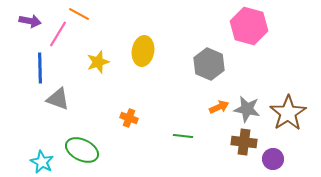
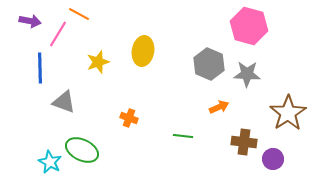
gray triangle: moved 6 px right, 3 px down
gray star: moved 35 px up; rotated 8 degrees counterclockwise
cyan star: moved 8 px right
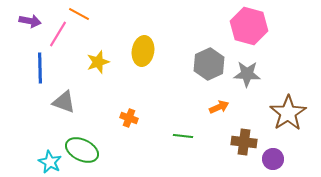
gray hexagon: rotated 12 degrees clockwise
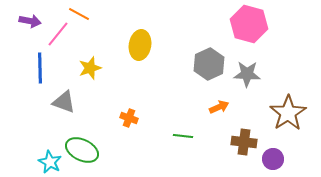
pink hexagon: moved 2 px up
pink line: rotated 8 degrees clockwise
yellow ellipse: moved 3 px left, 6 px up
yellow star: moved 8 px left, 6 px down
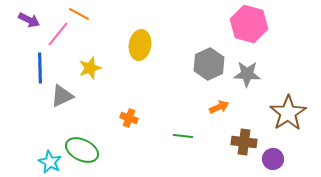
purple arrow: moved 1 px left, 1 px up; rotated 15 degrees clockwise
gray triangle: moved 2 px left, 6 px up; rotated 45 degrees counterclockwise
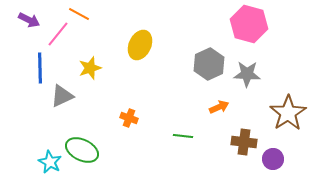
yellow ellipse: rotated 16 degrees clockwise
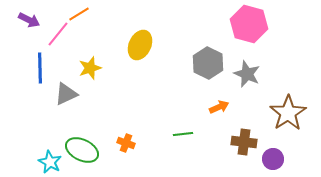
orange line: rotated 60 degrees counterclockwise
gray hexagon: moved 1 px left, 1 px up; rotated 8 degrees counterclockwise
gray star: rotated 20 degrees clockwise
gray triangle: moved 4 px right, 2 px up
orange cross: moved 3 px left, 25 px down
green line: moved 2 px up; rotated 12 degrees counterclockwise
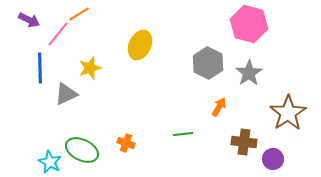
gray star: moved 2 px right, 1 px up; rotated 16 degrees clockwise
orange arrow: rotated 36 degrees counterclockwise
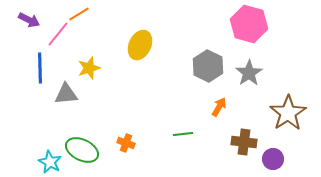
gray hexagon: moved 3 px down
yellow star: moved 1 px left
gray triangle: rotated 20 degrees clockwise
